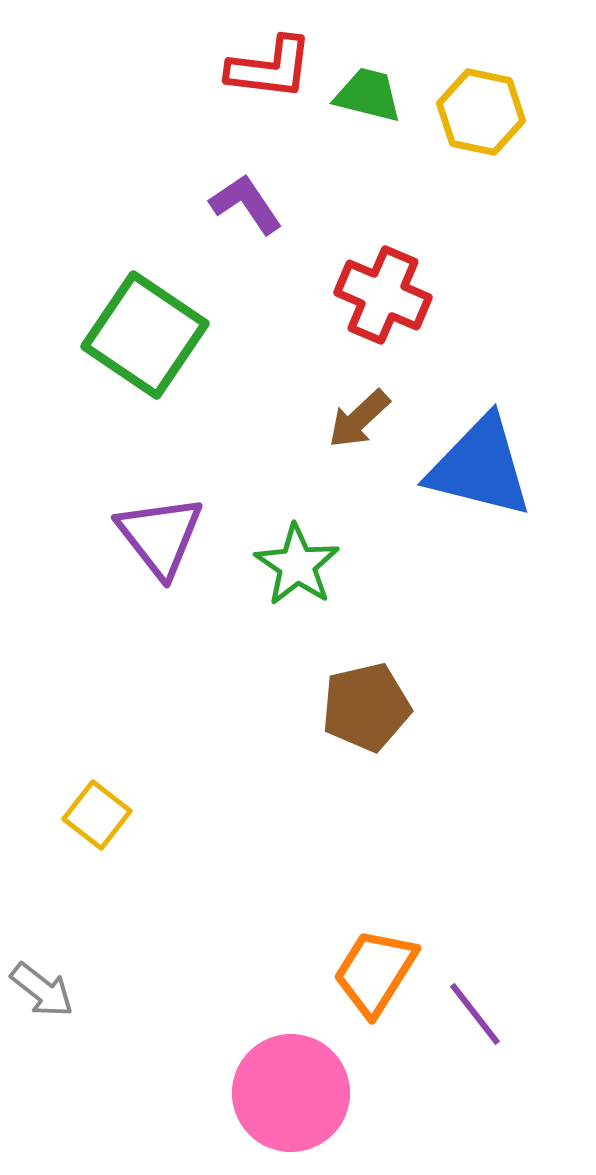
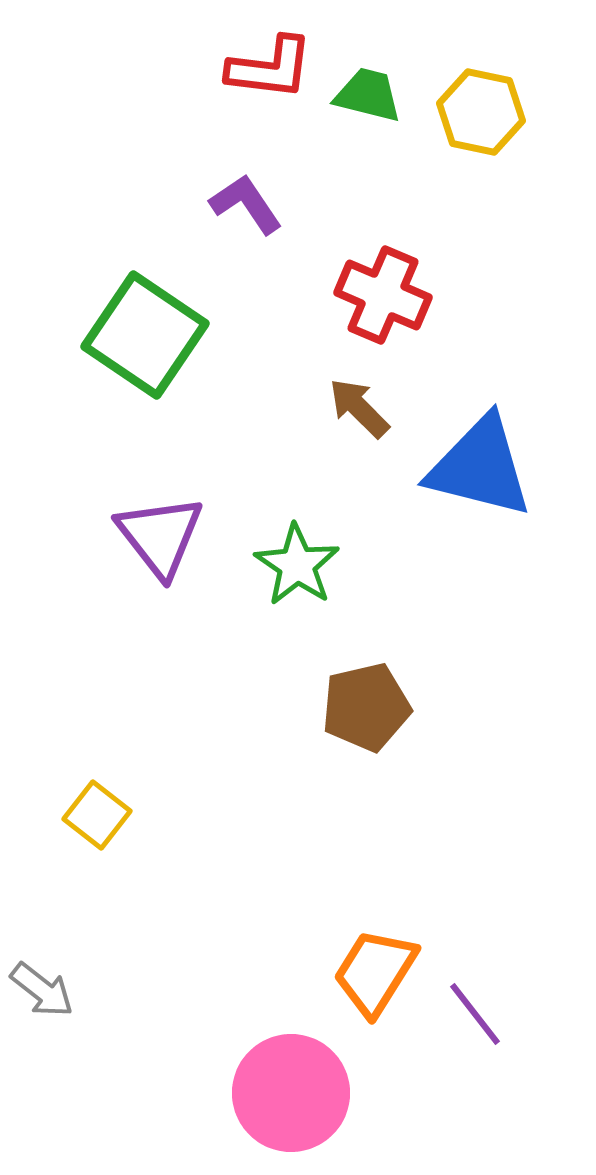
brown arrow: moved 11 px up; rotated 88 degrees clockwise
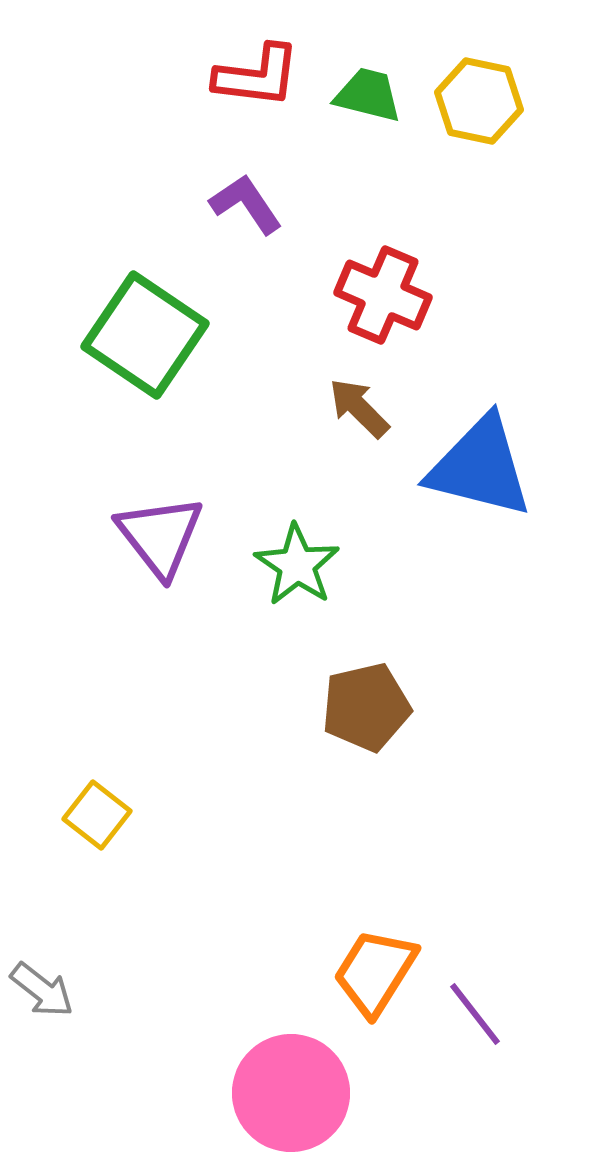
red L-shape: moved 13 px left, 8 px down
yellow hexagon: moved 2 px left, 11 px up
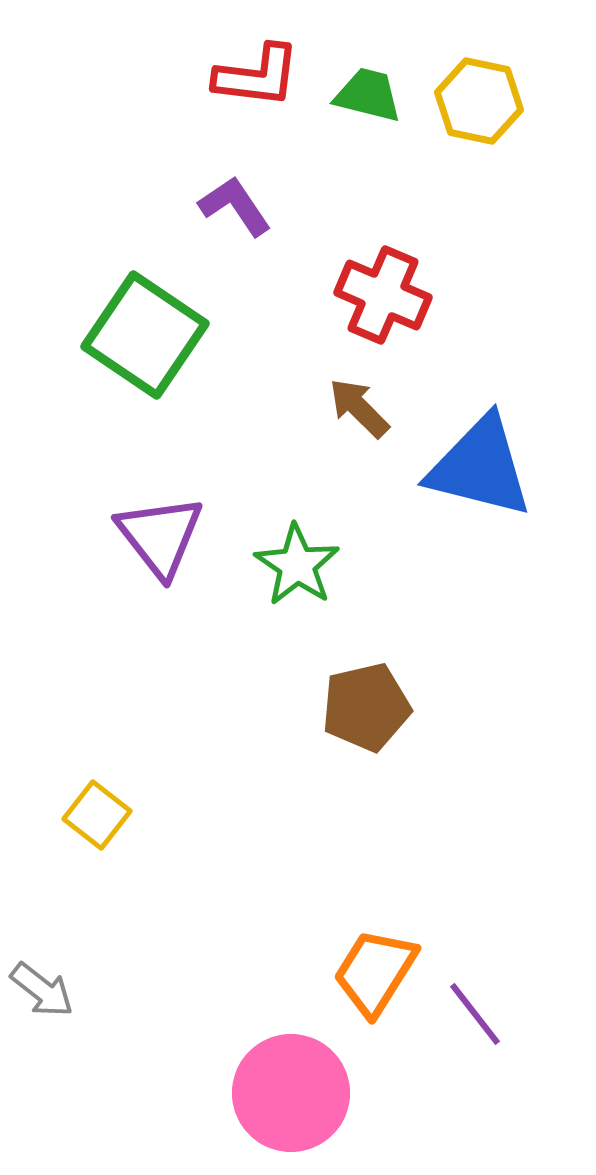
purple L-shape: moved 11 px left, 2 px down
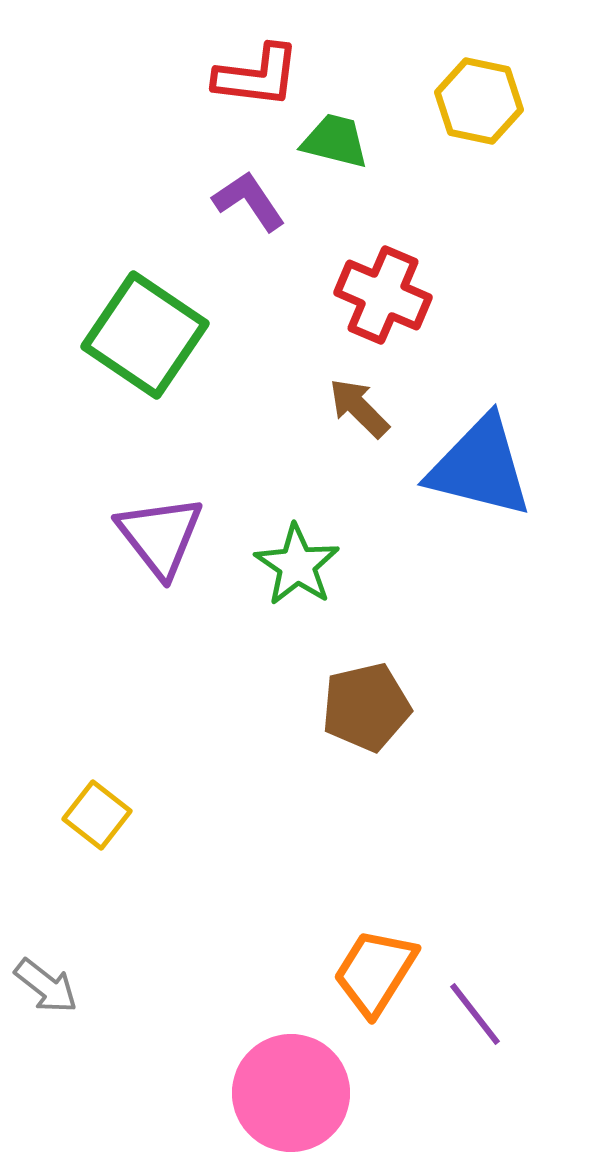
green trapezoid: moved 33 px left, 46 px down
purple L-shape: moved 14 px right, 5 px up
gray arrow: moved 4 px right, 4 px up
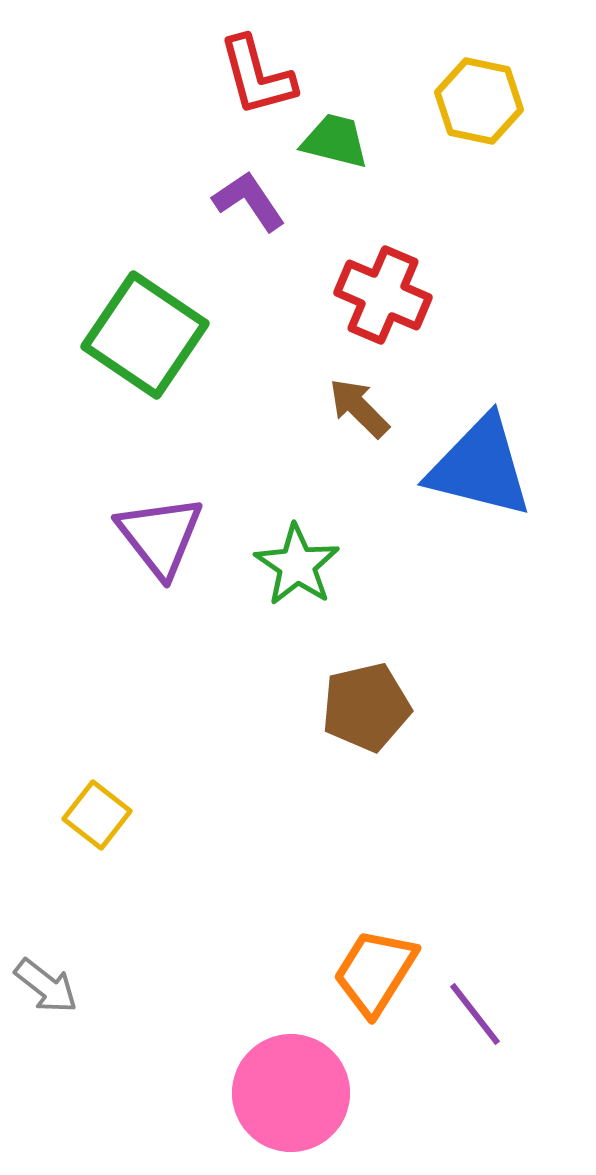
red L-shape: rotated 68 degrees clockwise
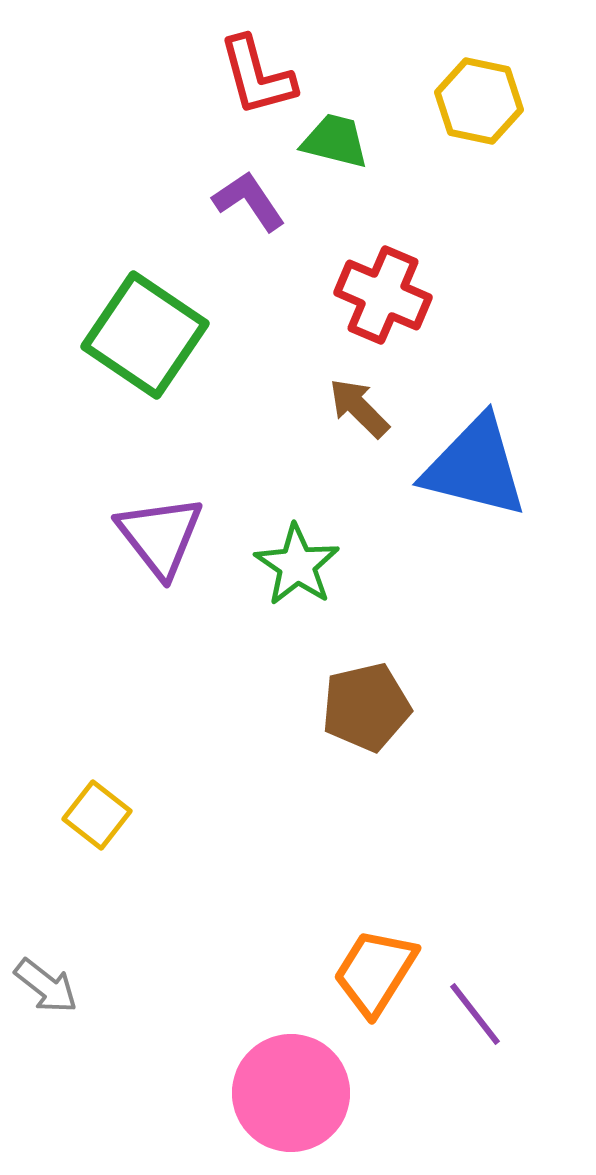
blue triangle: moved 5 px left
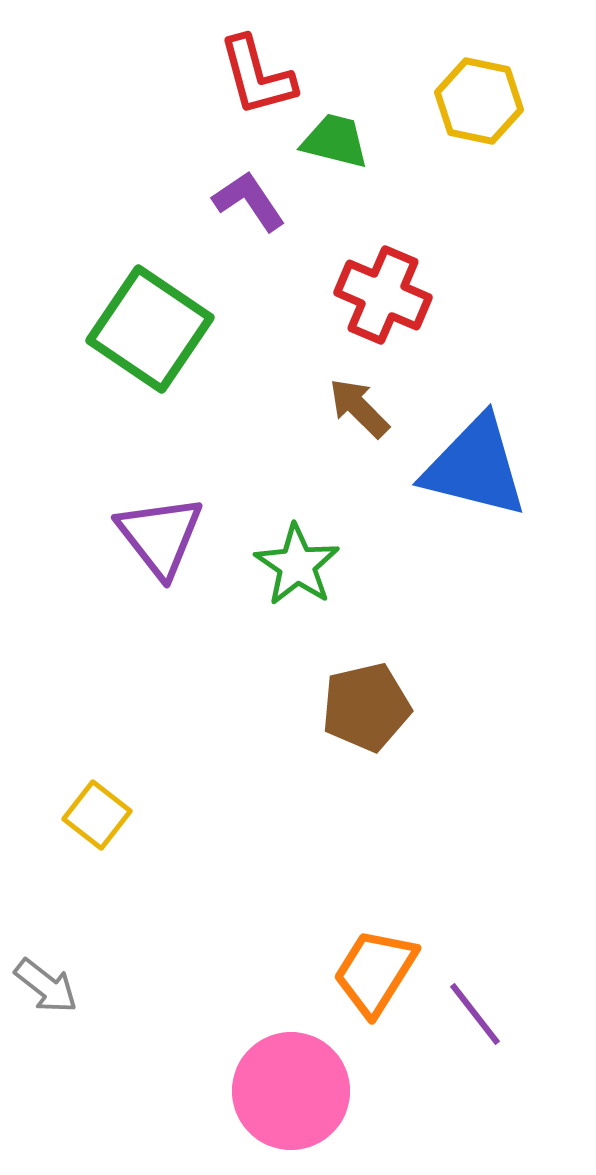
green square: moved 5 px right, 6 px up
pink circle: moved 2 px up
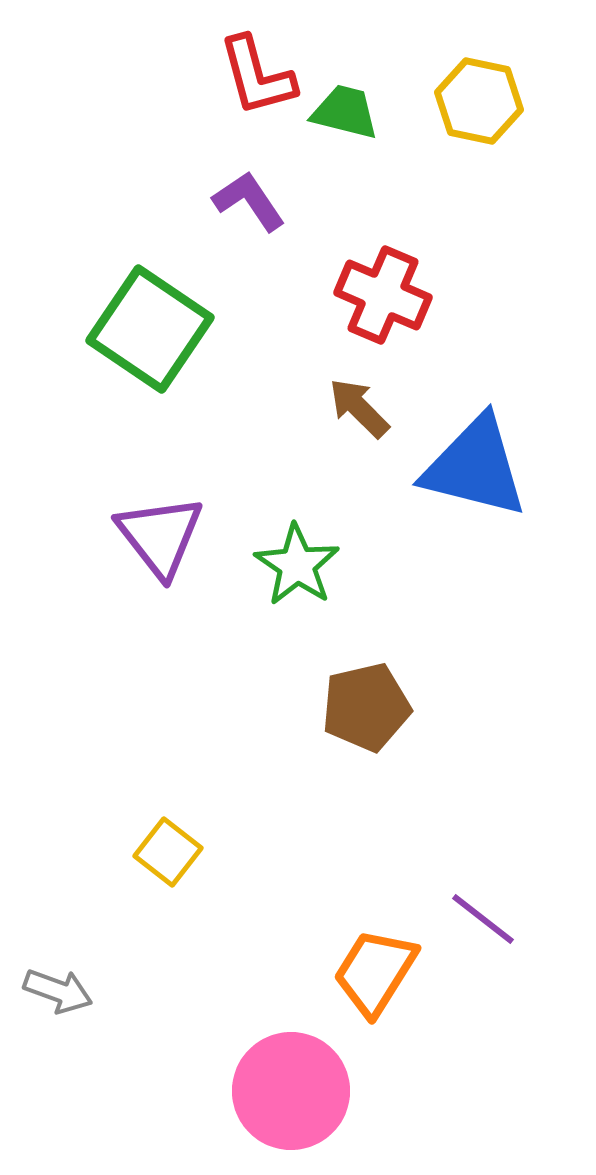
green trapezoid: moved 10 px right, 29 px up
yellow square: moved 71 px right, 37 px down
gray arrow: moved 12 px right, 5 px down; rotated 18 degrees counterclockwise
purple line: moved 8 px right, 95 px up; rotated 14 degrees counterclockwise
